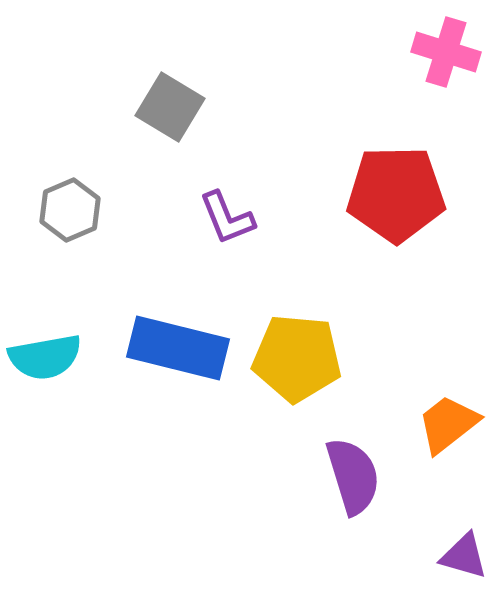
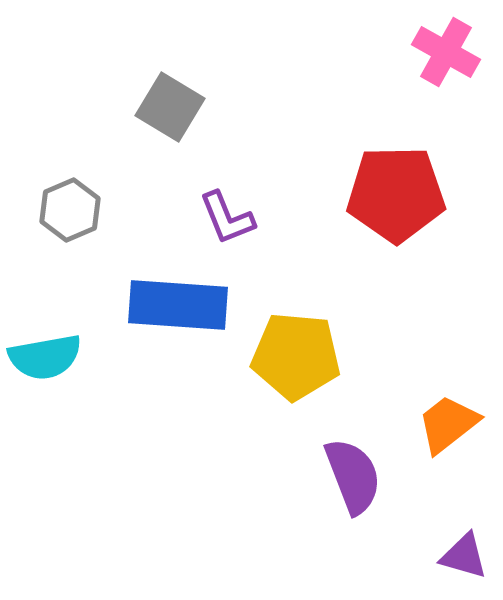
pink cross: rotated 12 degrees clockwise
blue rectangle: moved 43 px up; rotated 10 degrees counterclockwise
yellow pentagon: moved 1 px left, 2 px up
purple semicircle: rotated 4 degrees counterclockwise
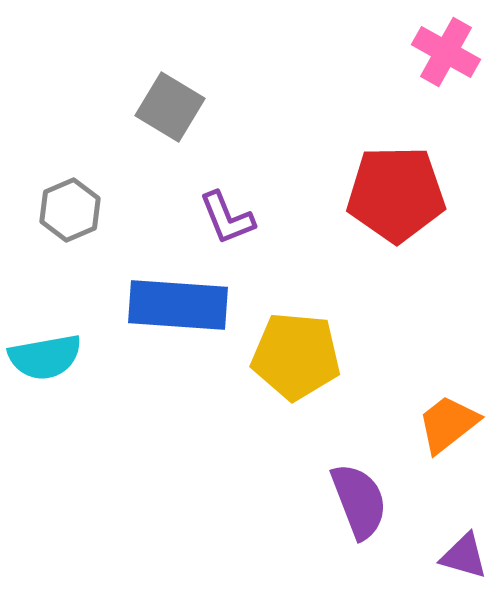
purple semicircle: moved 6 px right, 25 px down
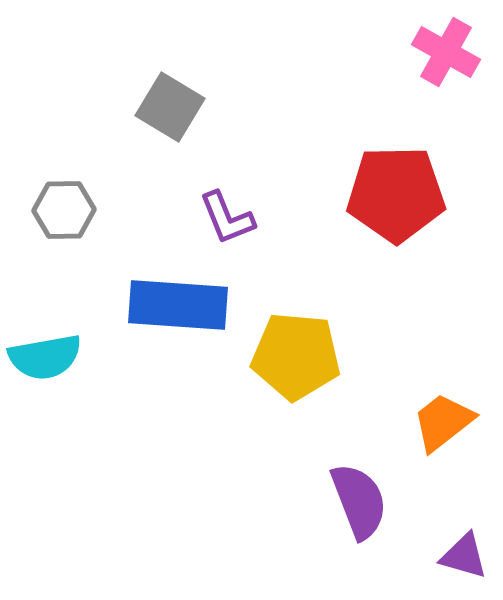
gray hexagon: moved 6 px left; rotated 22 degrees clockwise
orange trapezoid: moved 5 px left, 2 px up
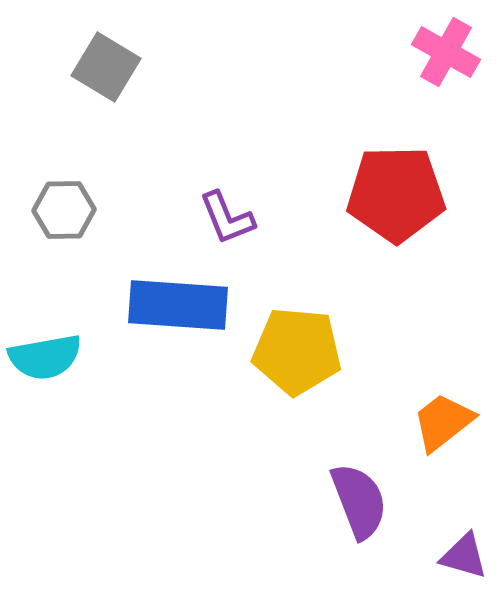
gray square: moved 64 px left, 40 px up
yellow pentagon: moved 1 px right, 5 px up
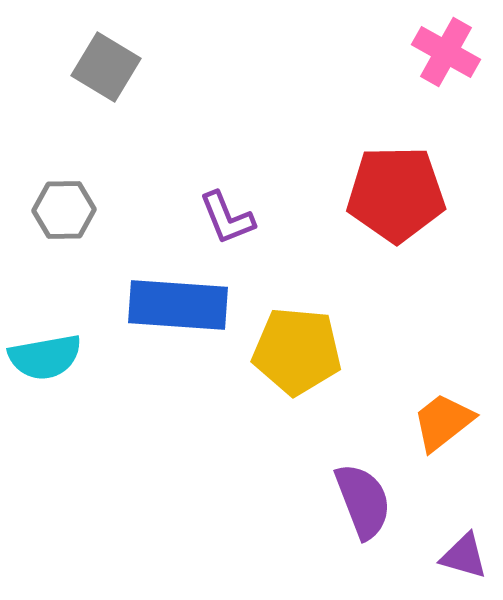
purple semicircle: moved 4 px right
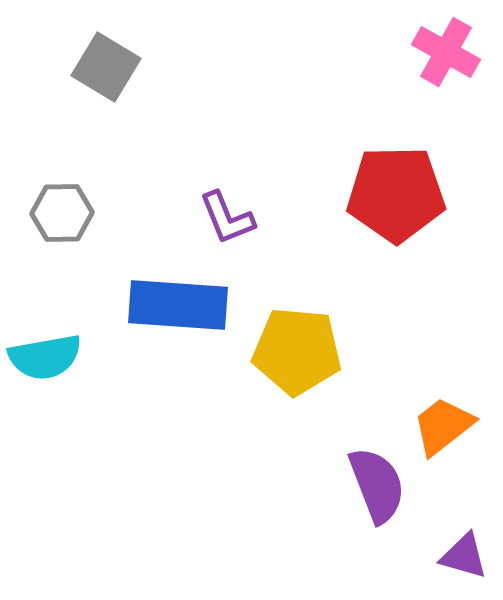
gray hexagon: moved 2 px left, 3 px down
orange trapezoid: moved 4 px down
purple semicircle: moved 14 px right, 16 px up
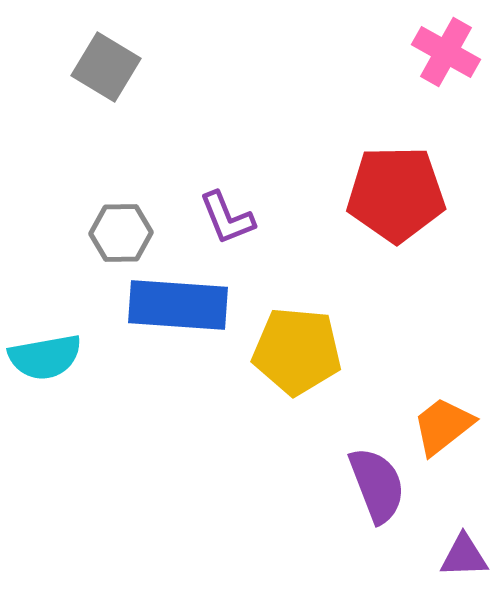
gray hexagon: moved 59 px right, 20 px down
purple triangle: rotated 18 degrees counterclockwise
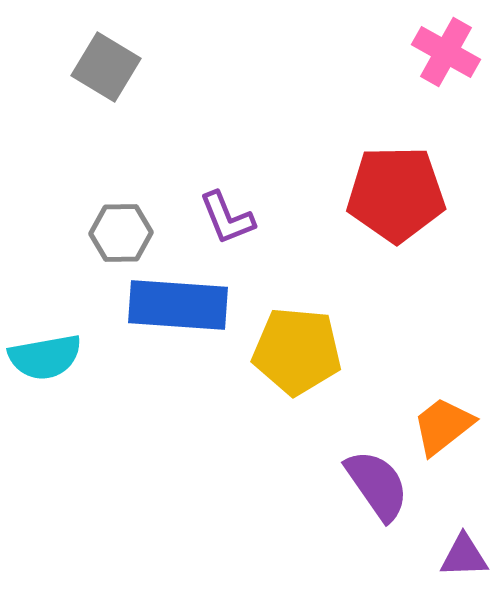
purple semicircle: rotated 14 degrees counterclockwise
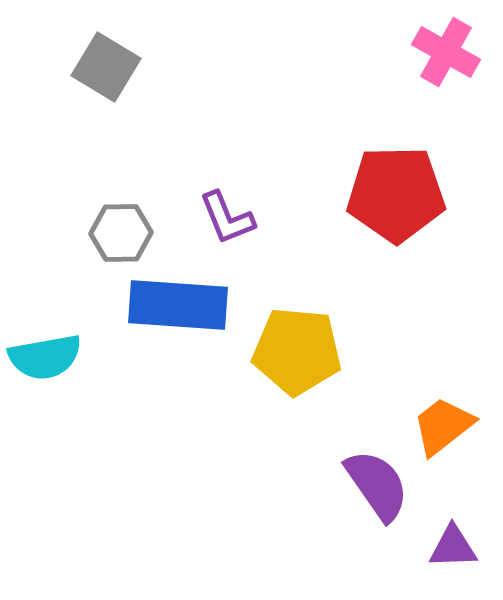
purple triangle: moved 11 px left, 9 px up
